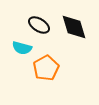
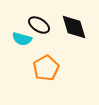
cyan semicircle: moved 9 px up
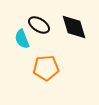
cyan semicircle: rotated 54 degrees clockwise
orange pentagon: rotated 25 degrees clockwise
